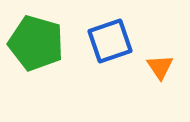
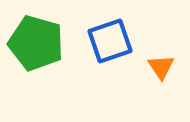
orange triangle: moved 1 px right
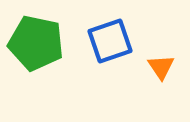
green pentagon: rotated 4 degrees counterclockwise
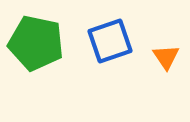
orange triangle: moved 5 px right, 10 px up
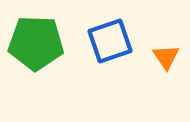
green pentagon: rotated 10 degrees counterclockwise
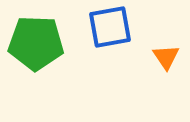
blue square: moved 14 px up; rotated 9 degrees clockwise
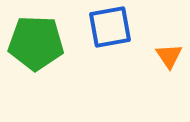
orange triangle: moved 3 px right, 1 px up
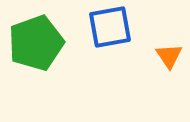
green pentagon: rotated 22 degrees counterclockwise
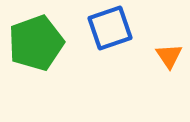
blue square: moved 1 px down; rotated 9 degrees counterclockwise
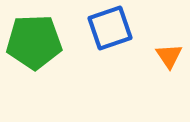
green pentagon: moved 2 px left, 1 px up; rotated 18 degrees clockwise
